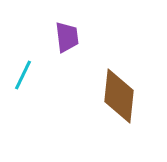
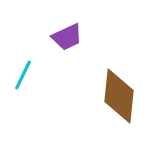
purple trapezoid: rotated 72 degrees clockwise
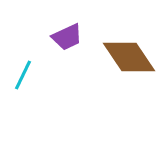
brown diamond: moved 10 px right, 39 px up; rotated 40 degrees counterclockwise
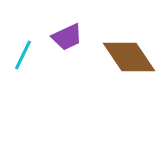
cyan line: moved 20 px up
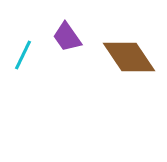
purple trapezoid: rotated 80 degrees clockwise
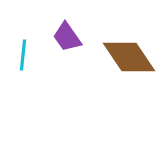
cyan line: rotated 20 degrees counterclockwise
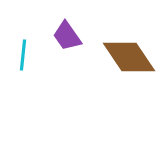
purple trapezoid: moved 1 px up
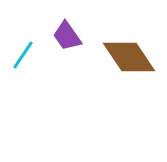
cyan line: rotated 28 degrees clockwise
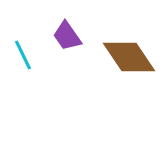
cyan line: rotated 60 degrees counterclockwise
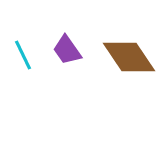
purple trapezoid: moved 14 px down
